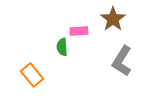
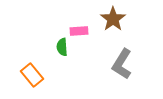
gray L-shape: moved 3 px down
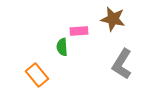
brown star: rotated 25 degrees counterclockwise
orange rectangle: moved 5 px right
